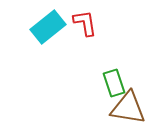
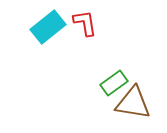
green rectangle: rotated 72 degrees clockwise
brown triangle: moved 5 px right, 5 px up
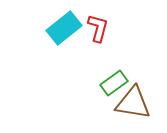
red L-shape: moved 13 px right, 5 px down; rotated 24 degrees clockwise
cyan rectangle: moved 16 px right, 1 px down
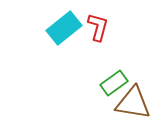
red L-shape: moved 1 px up
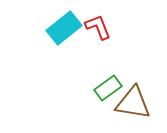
red L-shape: rotated 36 degrees counterclockwise
green rectangle: moved 6 px left, 5 px down
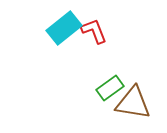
red L-shape: moved 4 px left, 4 px down
green rectangle: moved 2 px right
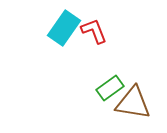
cyan rectangle: rotated 16 degrees counterclockwise
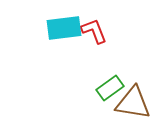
cyan rectangle: rotated 48 degrees clockwise
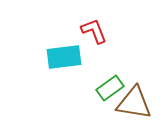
cyan rectangle: moved 29 px down
brown triangle: moved 1 px right
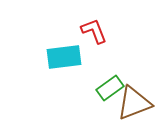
brown triangle: rotated 30 degrees counterclockwise
